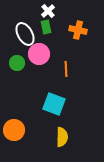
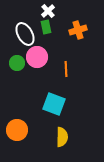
orange cross: rotated 30 degrees counterclockwise
pink circle: moved 2 px left, 3 px down
orange circle: moved 3 px right
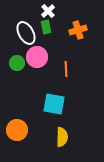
white ellipse: moved 1 px right, 1 px up
cyan square: rotated 10 degrees counterclockwise
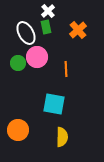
orange cross: rotated 24 degrees counterclockwise
green circle: moved 1 px right
orange circle: moved 1 px right
